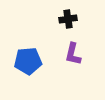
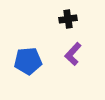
purple L-shape: rotated 30 degrees clockwise
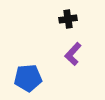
blue pentagon: moved 17 px down
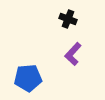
black cross: rotated 30 degrees clockwise
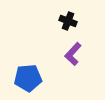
black cross: moved 2 px down
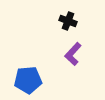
blue pentagon: moved 2 px down
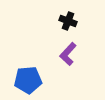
purple L-shape: moved 5 px left
